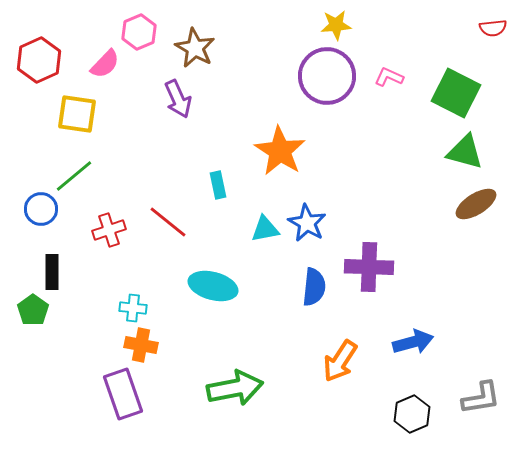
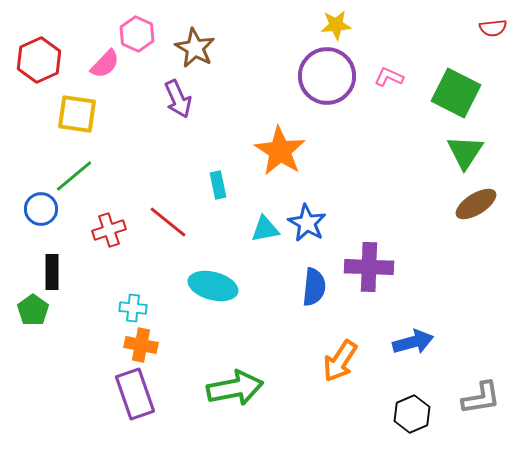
pink hexagon: moved 2 px left, 2 px down; rotated 12 degrees counterclockwise
green triangle: rotated 48 degrees clockwise
purple rectangle: moved 12 px right
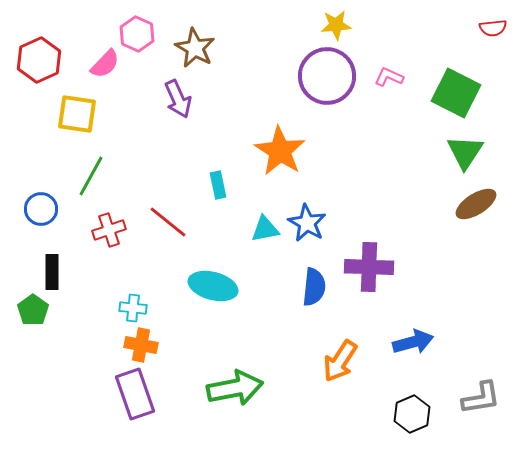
green line: moved 17 px right; rotated 21 degrees counterclockwise
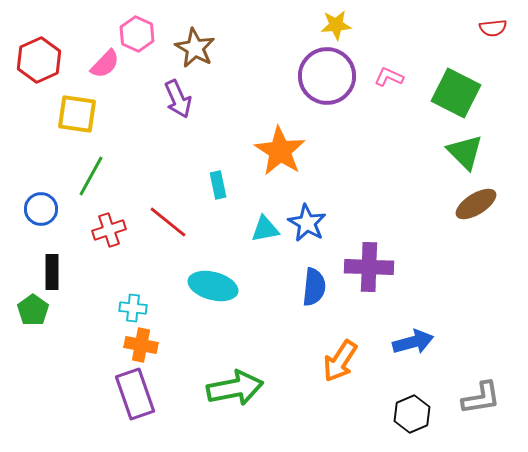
green triangle: rotated 18 degrees counterclockwise
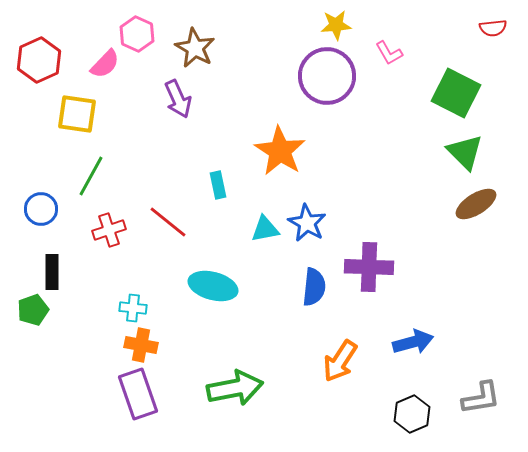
pink L-shape: moved 24 px up; rotated 144 degrees counterclockwise
green pentagon: rotated 16 degrees clockwise
purple rectangle: moved 3 px right
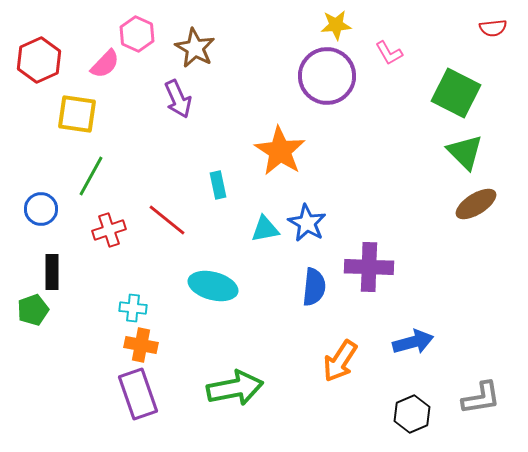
red line: moved 1 px left, 2 px up
